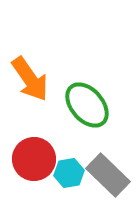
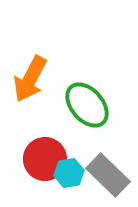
orange arrow: rotated 63 degrees clockwise
red circle: moved 11 px right
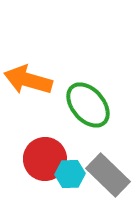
orange arrow: moved 2 px left, 1 px down; rotated 78 degrees clockwise
green ellipse: moved 1 px right
cyan hexagon: moved 1 px right, 1 px down; rotated 8 degrees clockwise
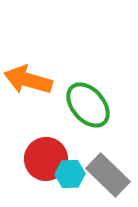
red circle: moved 1 px right
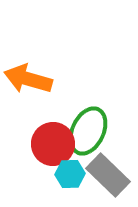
orange arrow: moved 1 px up
green ellipse: moved 26 px down; rotated 66 degrees clockwise
red circle: moved 7 px right, 15 px up
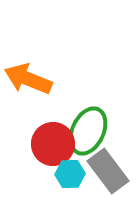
orange arrow: rotated 6 degrees clockwise
gray rectangle: moved 4 px up; rotated 9 degrees clockwise
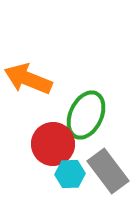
green ellipse: moved 2 px left, 16 px up
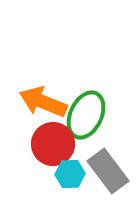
orange arrow: moved 15 px right, 23 px down
